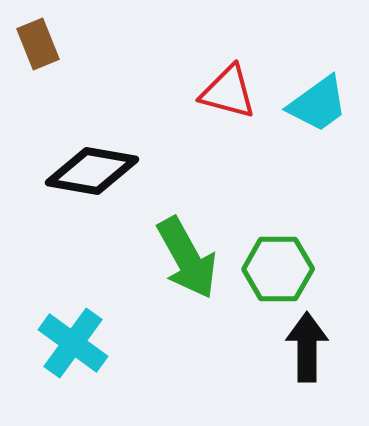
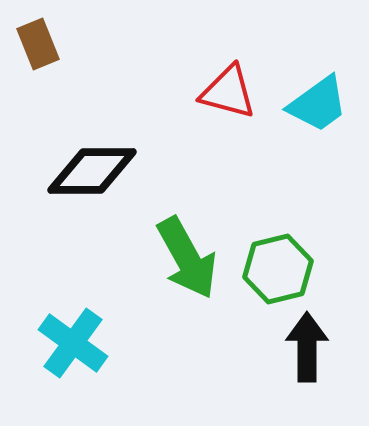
black diamond: rotated 10 degrees counterclockwise
green hexagon: rotated 14 degrees counterclockwise
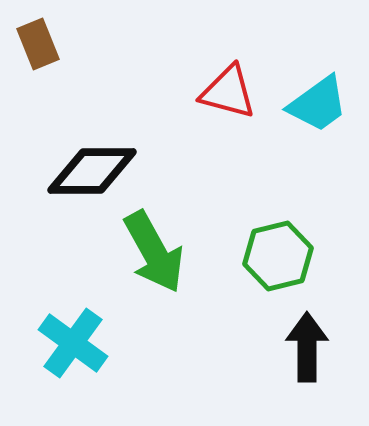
green arrow: moved 33 px left, 6 px up
green hexagon: moved 13 px up
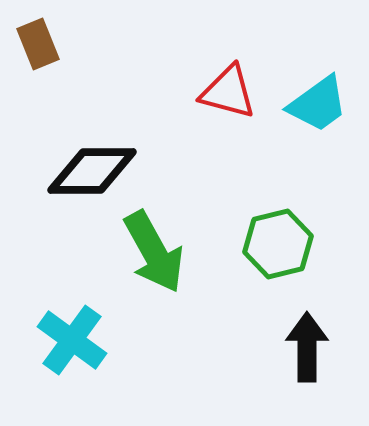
green hexagon: moved 12 px up
cyan cross: moved 1 px left, 3 px up
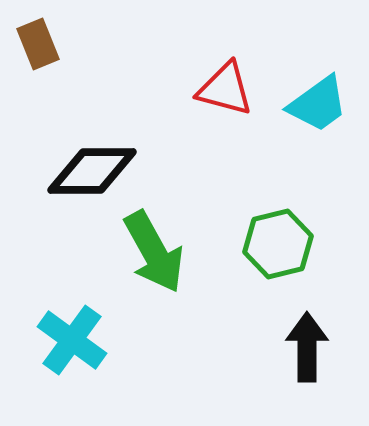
red triangle: moved 3 px left, 3 px up
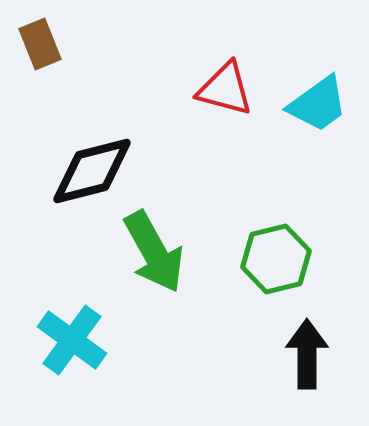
brown rectangle: moved 2 px right
black diamond: rotated 14 degrees counterclockwise
green hexagon: moved 2 px left, 15 px down
black arrow: moved 7 px down
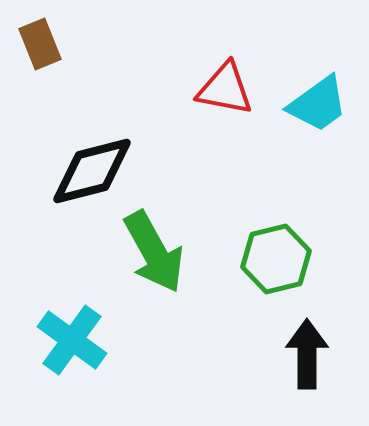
red triangle: rotated 4 degrees counterclockwise
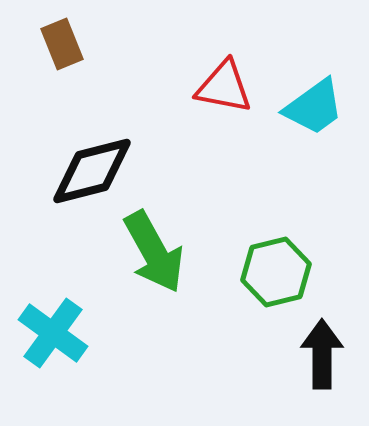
brown rectangle: moved 22 px right
red triangle: moved 1 px left, 2 px up
cyan trapezoid: moved 4 px left, 3 px down
green hexagon: moved 13 px down
cyan cross: moved 19 px left, 7 px up
black arrow: moved 15 px right
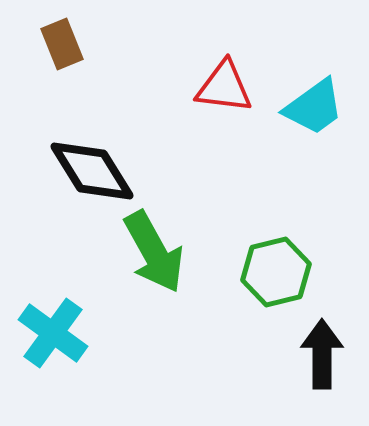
red triangle: rotated 4 degrees counterclockwise
black diamond: rotated 72 degrees clockwise
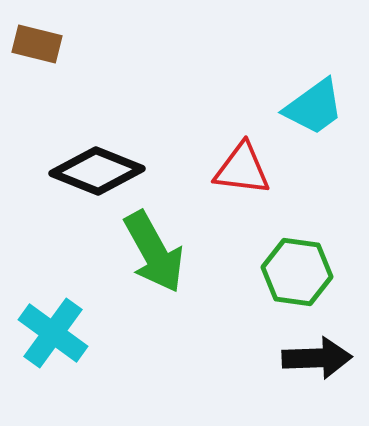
brown rectangle: moved 25 px left; rotated 54 degrees counterclockwise
red triangle: moved 18 px right, 82 px down
black diamond: moved 5 px right; rotated 36 degrees counterclockwise
green hexagon: moved 21 px right; rotated 22 degrees clockwise
black arrow: moved 5 px left, 4 px down; rotated 88 degrees clockwise
